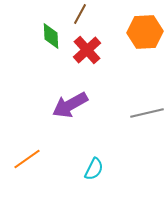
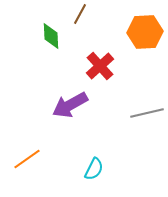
red cross: moved 13 px right, 16 px down
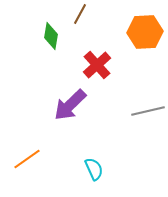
green diamond: rotated 12 degrees clockwise
red cross: moved 3 px left, 1 px up
purple arrow: rotated 15 degrees counterclockwise
gray line: moved 1 px right, 2 px up
cyan semicircle: rotated 50 degrees counterclockwise
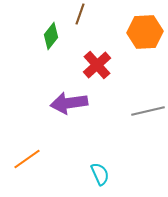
brown line: rotated 10 degrees counterclockwise
green diamond: rotated 28 degrees clockwise
purple arrow: moved 1 px left, 2 px up; rotated 36 degrees clockwise
cyan semicircle: moved 6 px right, 5 px down
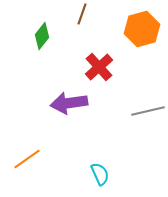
brown line: moved 2 px right
orange hexagon: moved 3 px left, 3 px up; rotated 12 degrees counterclockwise
green diamond: moved 9 px left
red cross: moved 2 px right, 2 px down
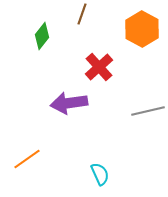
orange hexagon: rotated 16 degrees counterclockwise
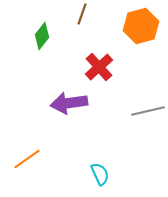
orange hexagon: moved 1 px left, 3 px up; rotated 16 degrees clockwise
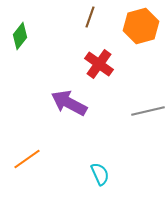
brown line: moved 8 px right, 3 px down
green diamond: moved 22 px left
red cross: moved 3 px up; rotated 12 degrees counterclockwise
purple arrow: rotated 36 degrees clockwise
